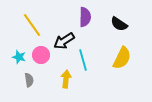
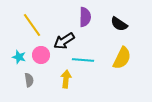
cyan line: rotated 70 degrees counterclockwise
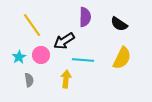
cyan star: rotated 24 degrees clockwise
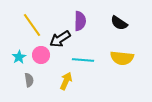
purple semicircle: moved 5 px left, 4 px down
black semicircle: moved 1 px up
black arrow: moved 4 px left, 2 px up
yellow semicircle: rotated 70 degrees clockwise
yellow arrow: moved 2 px down; rotated 18 degrees clockwise
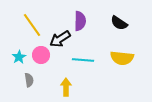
yellow arrow: moved 6 px down; rotated 24 degrees counterclockwise
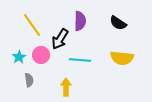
black semicircle: moved 1 px left
black arrow: rotated 25 degrees counterclockwise
cyan line: moved 3 px left
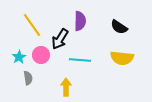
black semicircle: moved 1 px right, 4 px down
gray semicircle: moved 1 px left, 2 px up
